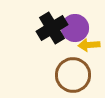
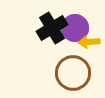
yellow arrow: moved 3 px up
brown circle: moved 2 px up
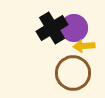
purple circle: moved 1 px left
yellow arrow: moved 5 px left, 4 px down
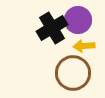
purple circle: moved 4 px right, 8 px up
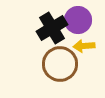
brown circle: moved 13 px left, 9 px up
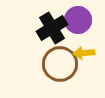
yellow arrow: moved 7 px down
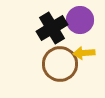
purple circle: moved 2 px right
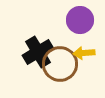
black cross: moved 14 px left, 24 px down
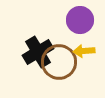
yellow arrow: moved 2 px up
brown circle: moved 1 px left, 2 px up
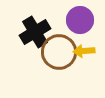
black cross: moved 3 px left, 20 px up
brown circle: moved 10 px up
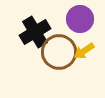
purple circle: moved 1 px up
yellow arrow: rotated 30 degrees counterclockwise
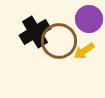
purple circle: moved 9 px right
brown circle: moved 11 px up
